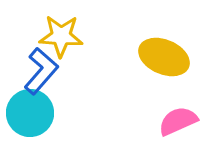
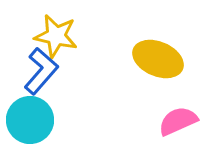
yellow star: moved 5 px left; rotated 9 degrees clockwise
yellow ellipse: moved 6 px left, 2 px down
cyan circle: moved 7 px down
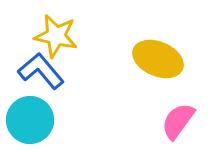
blue L-shape: rotated 81 degrees counterclockwise
pink semicircle: rotated 30 degrees counterclockwise
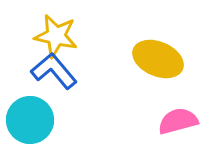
blue L-shape: moved 13 px right
pink semicircle: rotated 39 degrees clockwise
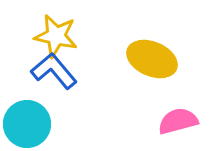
yellow ellipse: moved 6 px left
cyan circle: moved 3 px left, 4 px down
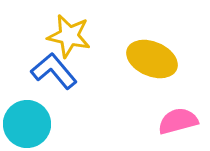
yellow star: moved 13 px right
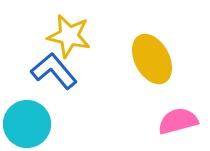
yellow ellipse: rotated 39 degrees clockwise
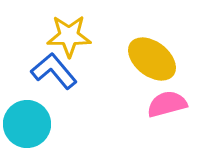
yellow star: rotated 12 degrees counterclockwise
yellow ellipse: rotated 24 degrees counterclockwise
pink semicircle: moved 11 px left, 17 px up
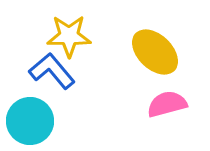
yellow ellipse: moved 3 px right, 7 px up; rotated 6 degrees clockwise
blue L-shape: moved 2 px left
cyan circle: moved 3 px right, 3 px up
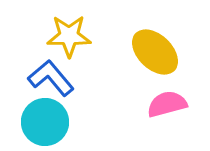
blue L-shape: moved 1 px left, 7 px down
cyan circle: moved 15 px right, 1 px down
